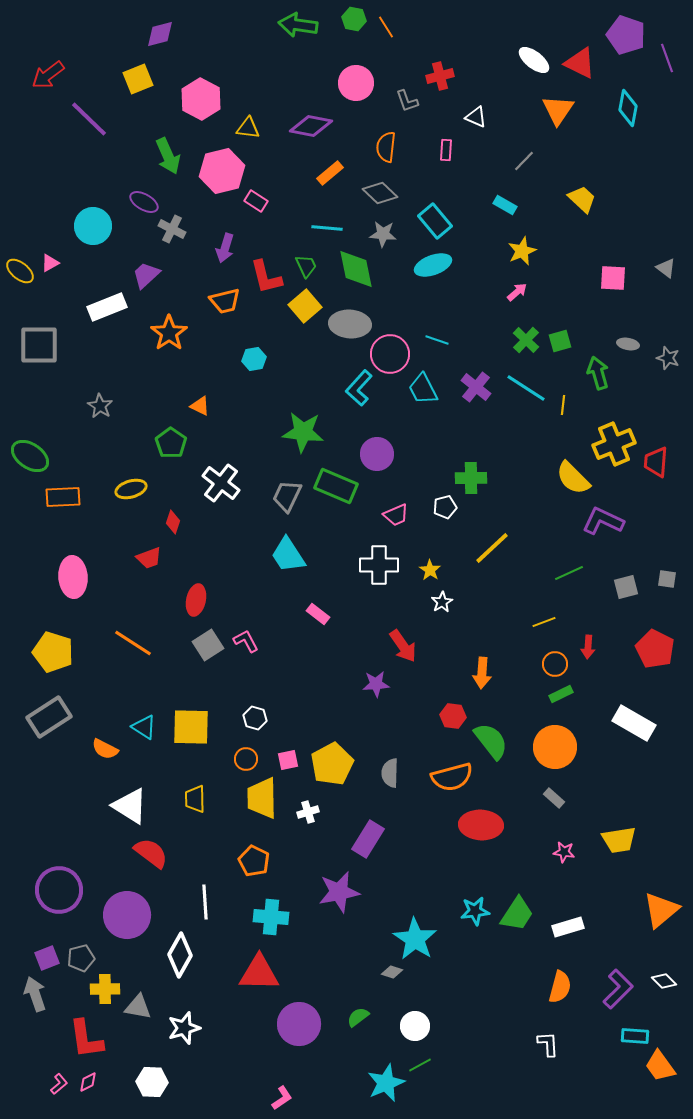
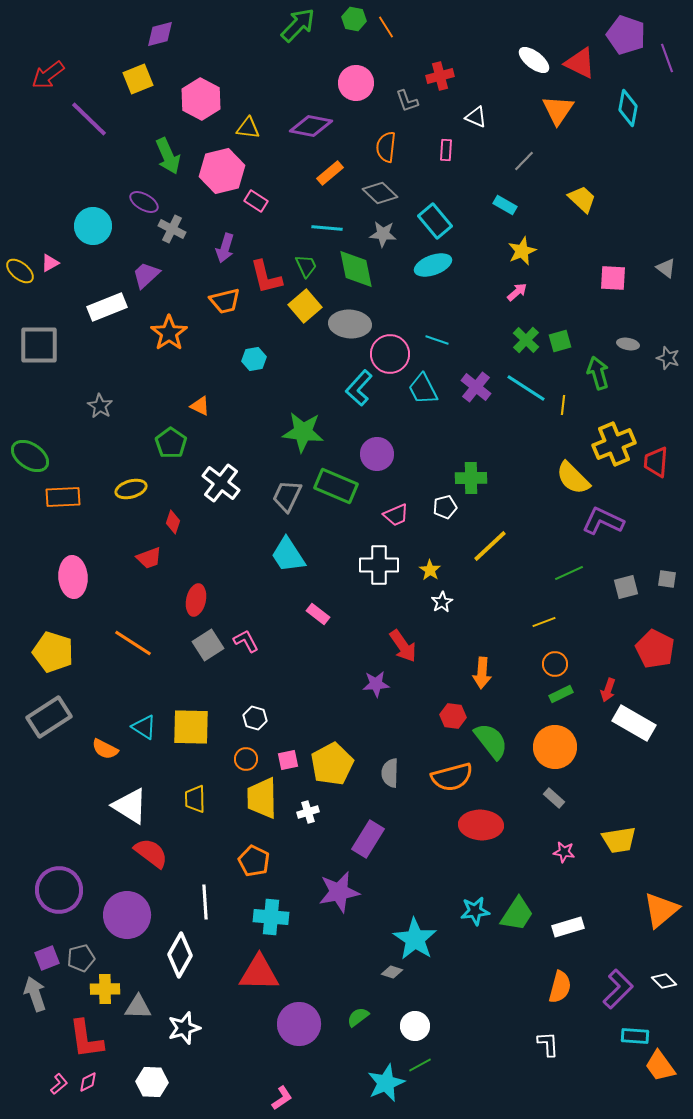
green arrow at (298, 25): rotated 126 degrees clockwise
yellow line at (492, 548): moved 2 px left, 2 px up
red arrow at (588, 647): moved 20 px right, 43 px down; rotated 15 degrees clockwise
gray triangle at (138, 1007): rotated 8 degrees counterclockwise
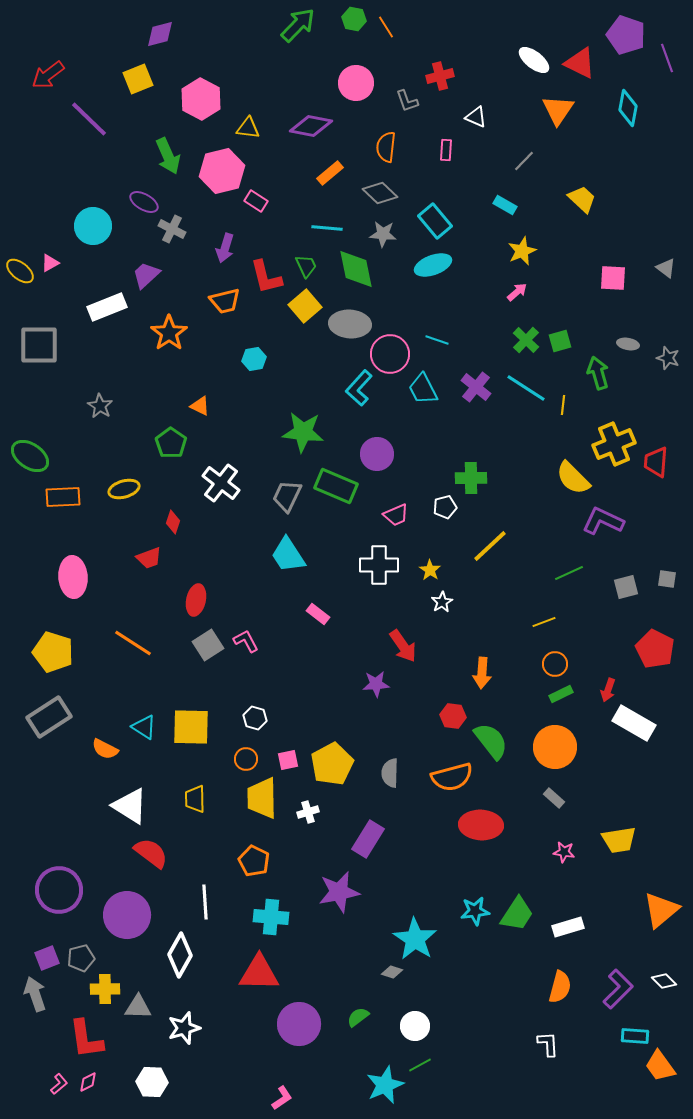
yellow ellipse at (131, 489): moved 7 px left
cyan star at (386, 1083): moved 1 px left, 2 px down
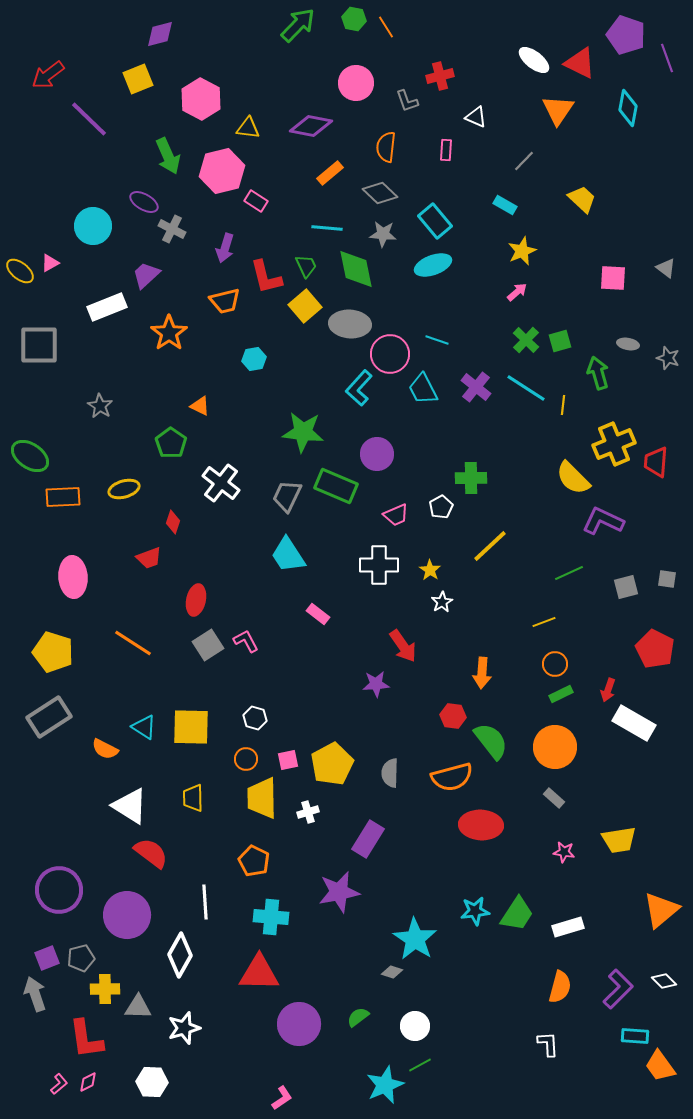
white pentagon at (445, 507): moved 4 px left; rotated 15 degrees counterclockwise
yellow trapezoid at (195, 799): moved 2 px left, 1 px up
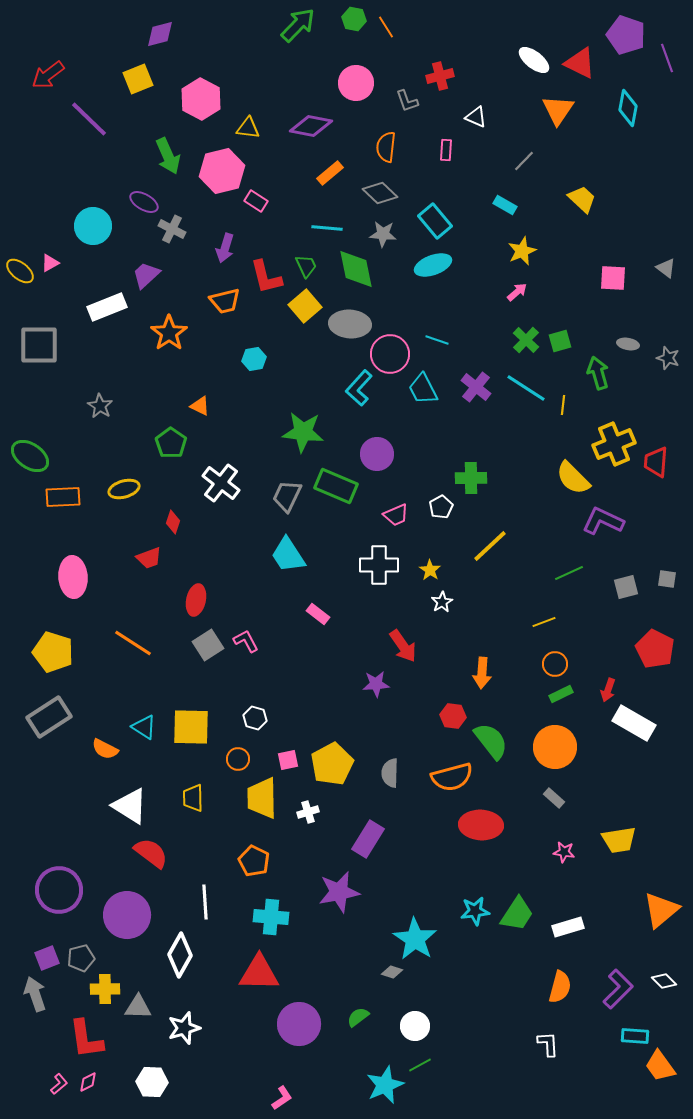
orange circle at (246, 759): moved 8 px left
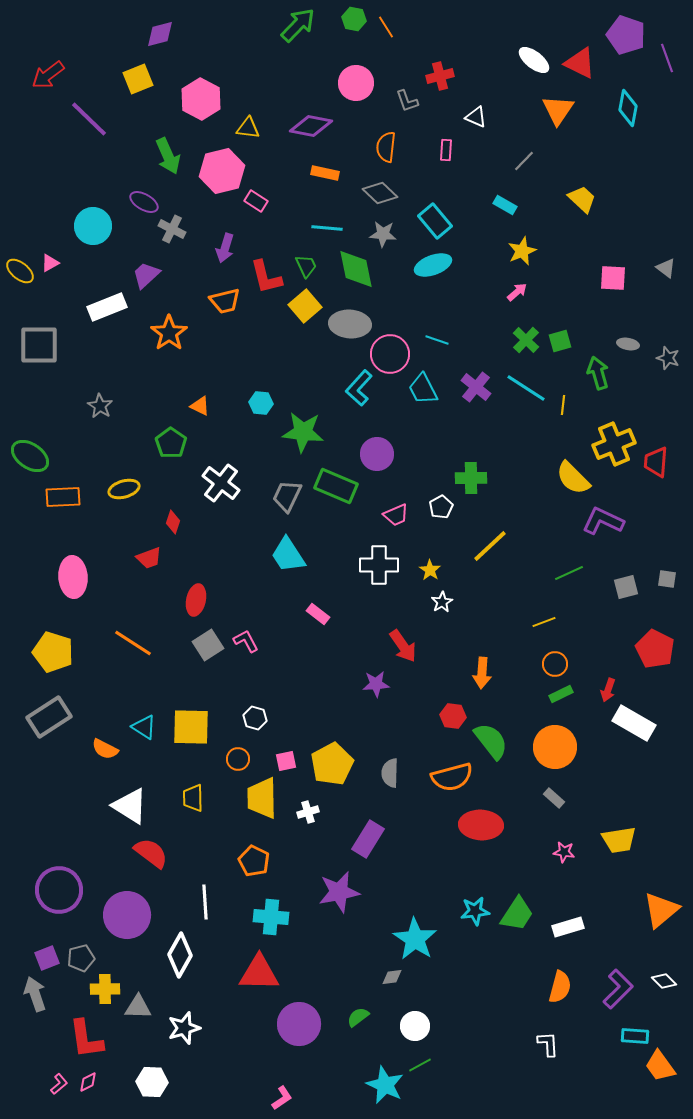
orange rectangle at (330, 173): moved 5 px left; rotated 52 degrees clockwise
cyan hexagon at (254, 359): moved 7 px right, 44 px down; rotated 15 degrees clockwise
pink square at (288, 760): moved 2 px left, 1 px down
gray diamond at (392, 972): moved 5 px down; rotated 25 degrees counterclockwise
cyan star at (385, 1085): rotated 24 degrees counterclockwise
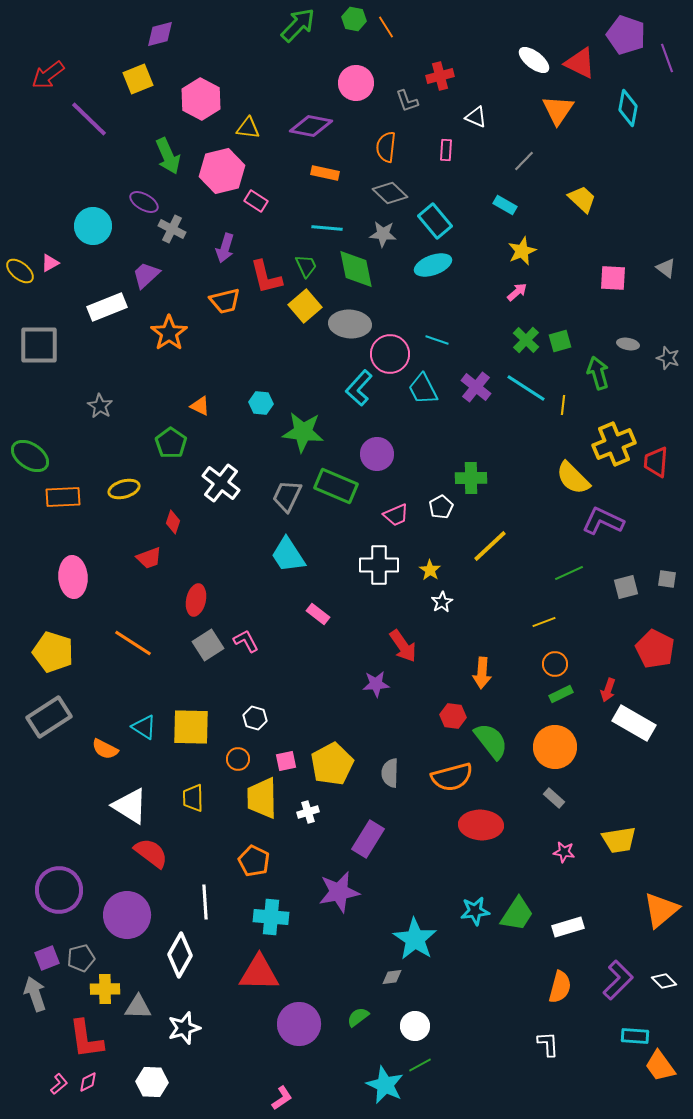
gray diamond at (380, 193): moved 10 px right
purple L-shape at (618, 989): moved 9 px up
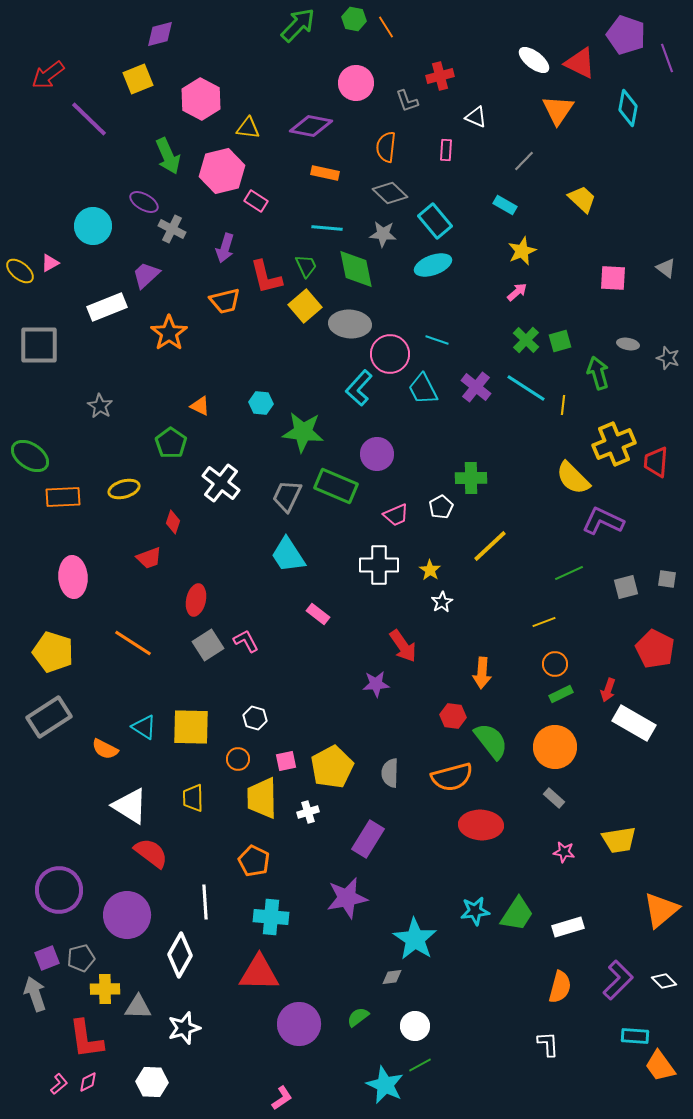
yellow pentagon at (332, 764): moved 3 px down
purple star at (339, 892): moved 8 px right, 6 px down
